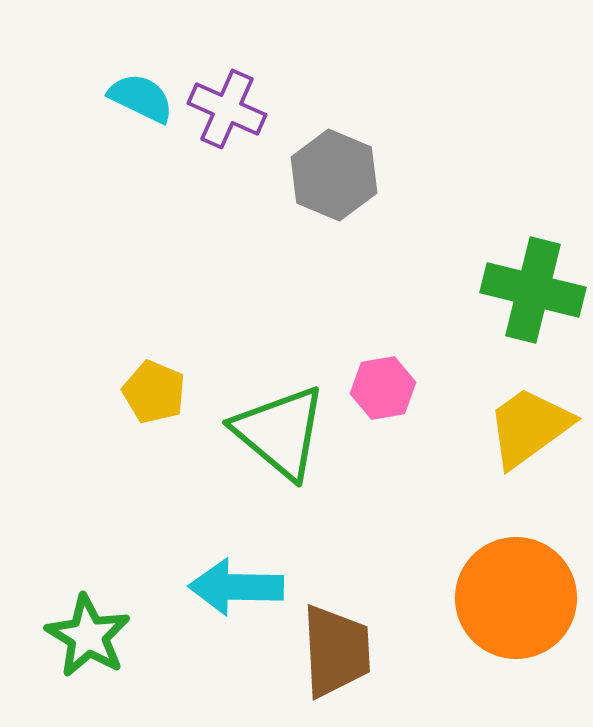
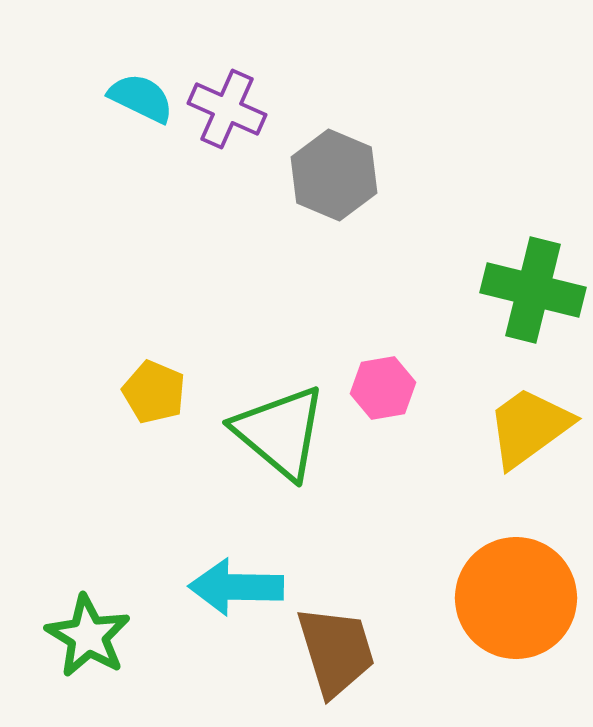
brown trapezoid: rotated 14 degrees counterclockwise
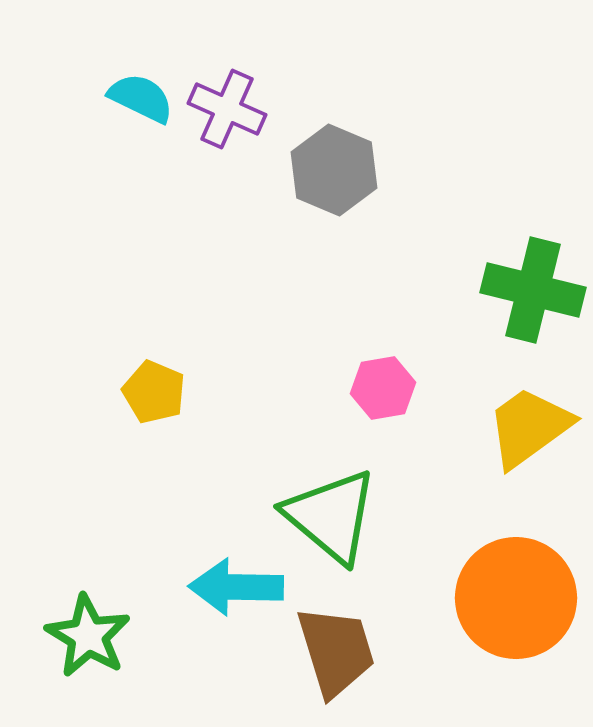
gray hexagon: moved 5 px up
green triangle: moved 51 px right, 84 px down
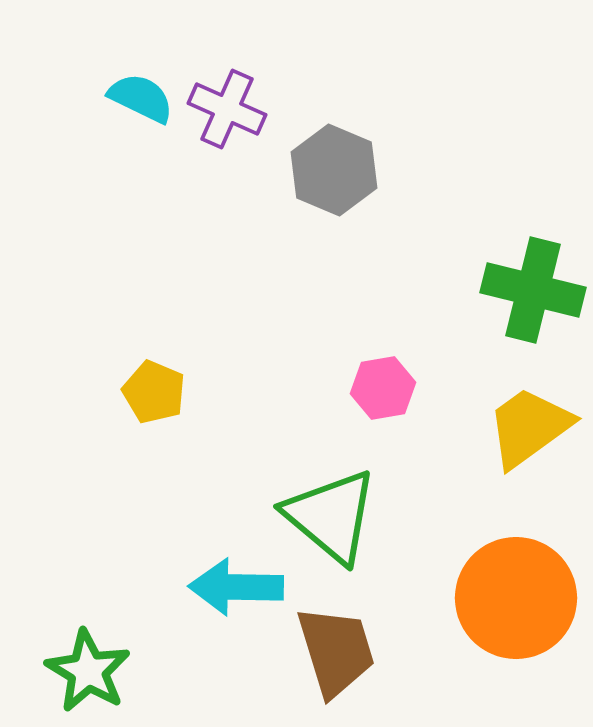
green star: moved 35 px down
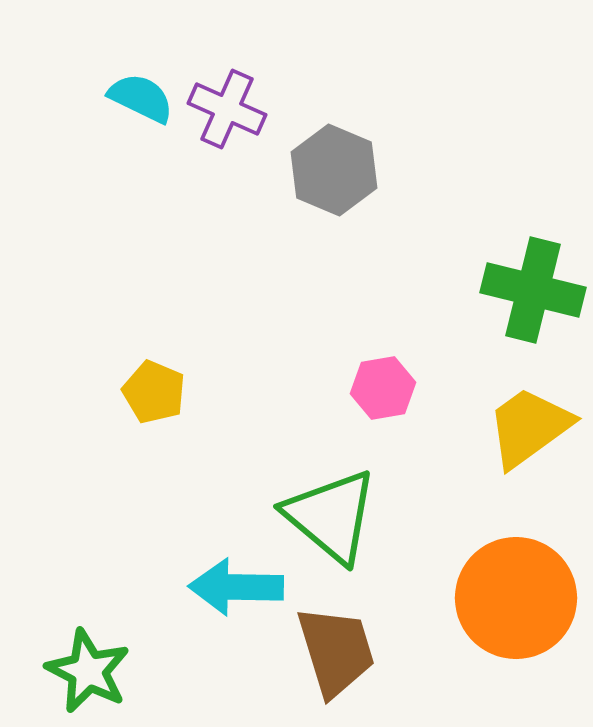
green star: rotated 4 degrees counterclockwise
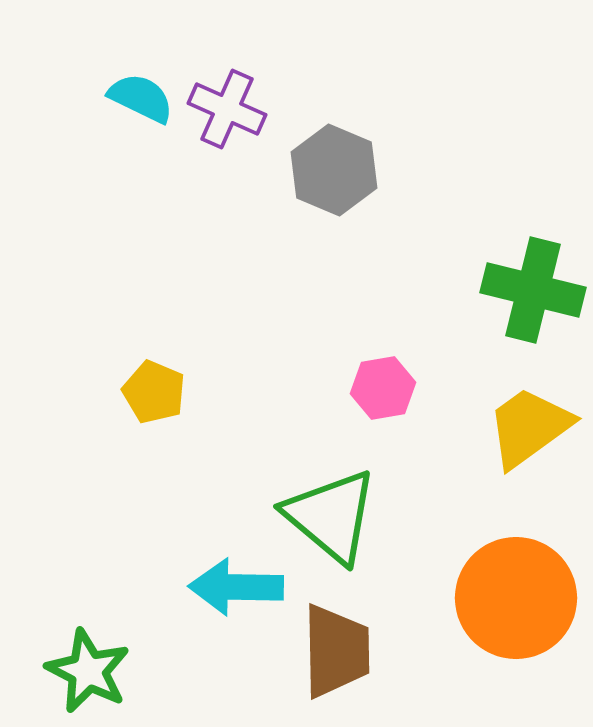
brown trapezoid: rotated 16 degrees clockwise
